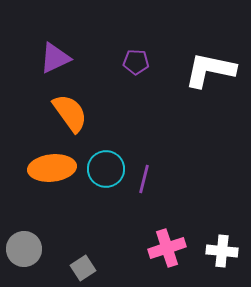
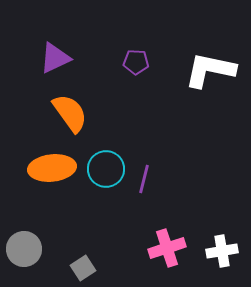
white cross: rotated 16 degrees counterclockwise
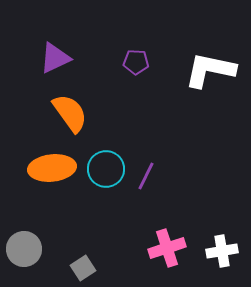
purple line: moved 2 px right, 3 px up; rotated 12 degrees clockwise
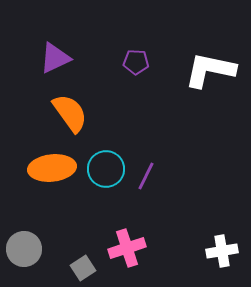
pink cross: moved 40 px left
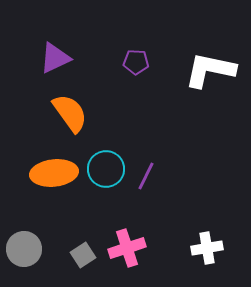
orange ellipse: moved 2 px right, 5 px down
white cross: moved 15 px left, 3 px up
gray square: moved 13 px up
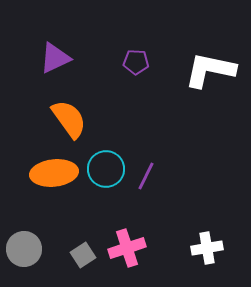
orange semicircle: moved 1 px left, 6 px down
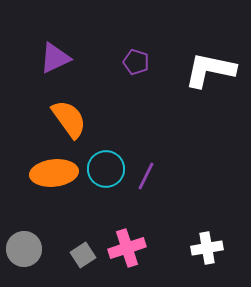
purple pentagon: rotated 15 degrees clockwise
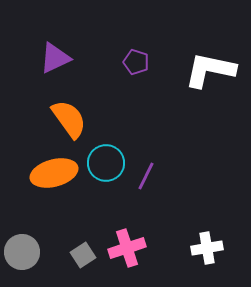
cyan circle: moved 6 px up
orange ellipse: rotated 9 degrees counterclockwise
gray circle: moved 2 px left, 3 px down
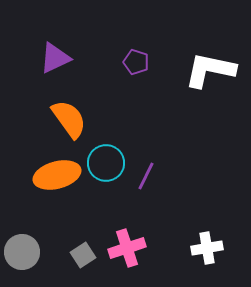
orange ellipse: moved 3 px right, 2 px down
